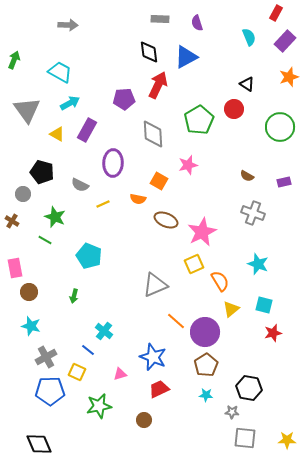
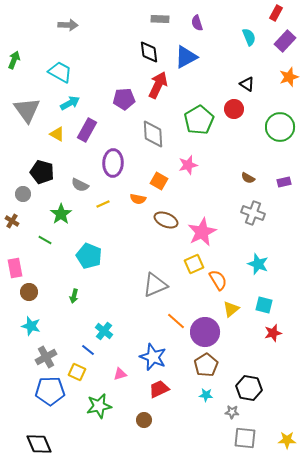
brown semicircle at (247, 176): moved 1 px right, 2 px down
green star at (55, 217): moved 6 px right, 3 px up; rotated 15 degrees clockwise
orange semicircle at (220, 281): moved 2 px left, 1 px up
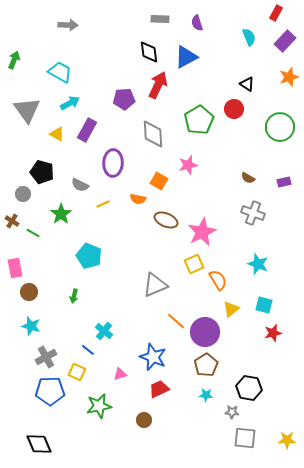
green line at (45, 240): moved 12 px left, 7 px up
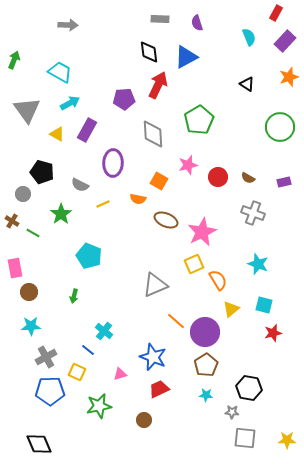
red circle at (234, 109): moved 16 px left, 68 px down
cyan star at (31, 326): rotated 18 degrees counterclockwise
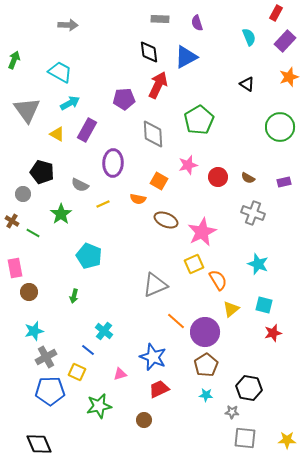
cyan star at (31, 326): moved 3 px right, 5 px down; rotated 12 degrees counterclockwise
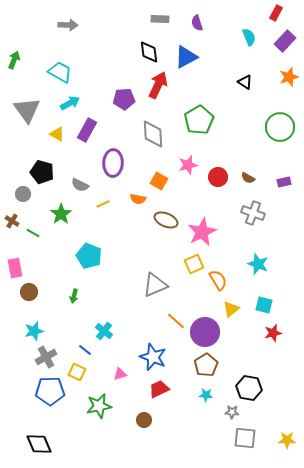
black triangle at (247, 84): moved 2 px left, 2 px up
blue line at (88, 350): moved 3 px left
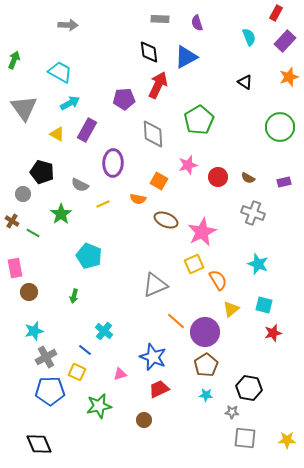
gray triangle at (27, 110): moved 3 px left, 2 px up
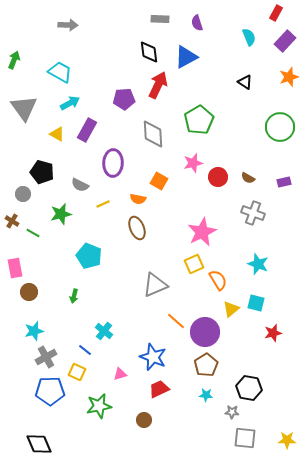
pink star at (188, 165): moved 5 px right, 2 px up
green star at (61, 214): rotated 20 degrees clockwise
brown ellipse at (166, 220): moved 29 px left, 8 px down; rotated 45 degrees clockwise
cyan square at (264, 305): moved 8 px left, 2 px up
